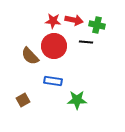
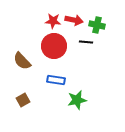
brown semicircle: moved 8 px left, 5 px down
blue rectangle: moved 3 px right, 1 px up
green star: rotated 12 degrees counterclockwise
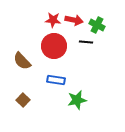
red star: moved 1 px up
green cross: rotated 14 degrees clockwise
brown square: rotated 16 degrees counterclockwise
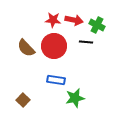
brown semicircle: moved 4 px right, 13 px up
green star: moved 2 px left, 2 px up
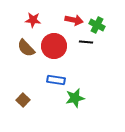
red star: moved 20 px left
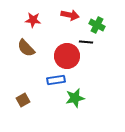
red arrow: moved 4 px left, 5 px up
red circle: moved 13 px right, 10 px down
blue rectangle: rotated 18 degrees counterclockwise
brown square: rotated 16 degrees clockwise
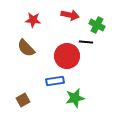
blue rectangle: moved 1 px left, 1 px down
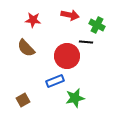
blue rectangle: rotated 12 degrees counterclockwise
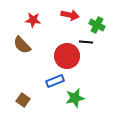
brown semicircle: moved 4 px left, 3 px up
brown square: rotated 24 degrees counterclockwise
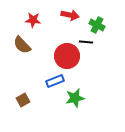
brown square: rotated 24 degrees clockwise
